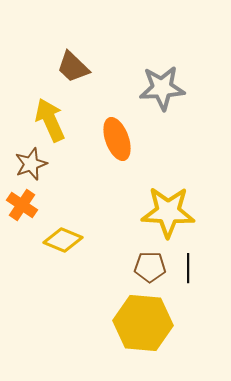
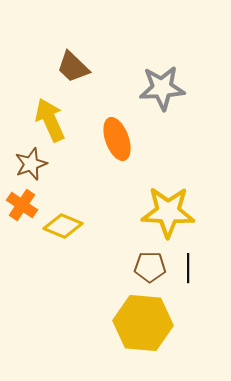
yellow diamond: moved 14 px up
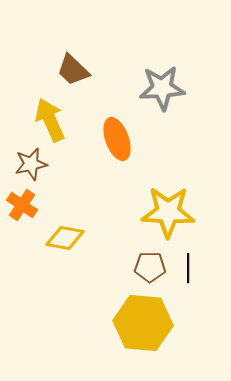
brown trapezoid: moved 3 px down
brown star: rotated 8 degrees clockwise
yellow diamond: moved 2 px right, 12 px down; rotated 12 degrees counterclockwise
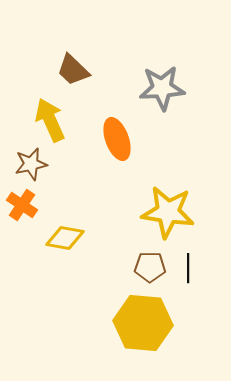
yellow star: rotated 6 degrees clockwise
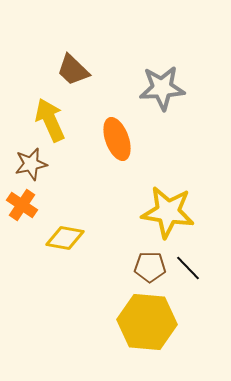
black line: rotated 44 degrees counterclockwise
yellow hexagon: moved 4 px right, 1 px up
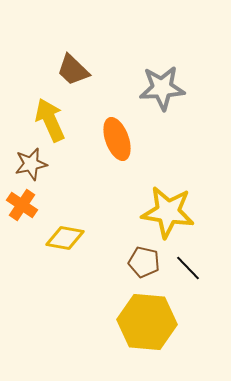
brown pentagon: moved 6 px left, 5 px up; rotated 12 degrees clockwise
